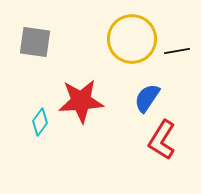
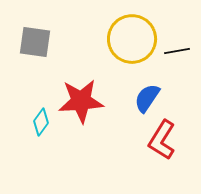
cyan diamond: moved 1 px right
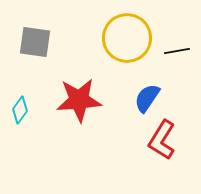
yellow circle: moved 5 px left, 1 px up
red star: moved 2 px left, 1 px up
cyan diamond: moved 21 px left, 12 px up
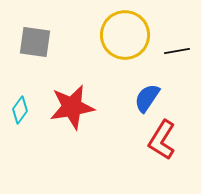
yellow circle: moved 2 px left, 3 px up
red star: moved 7 px left, 7 px down; rotated 6 degrees counterclockwise
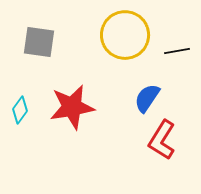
gray square: moved 4 px right
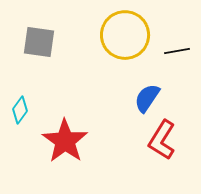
red star: moved 7 px left, 34 px down; rotated 27 degrees counterclockwise
